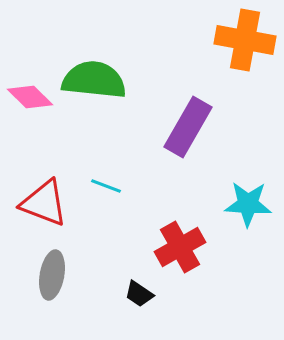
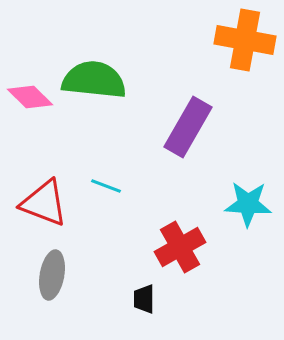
black trapezoid: moved 5 px right, 5 px down; rotated 56 degrees clockwise
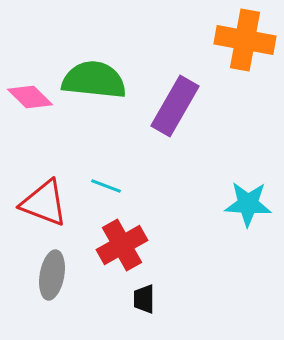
purple rectangle: moved 13 px left, 21 px up
red cross: moved 58 px left, 2 px up
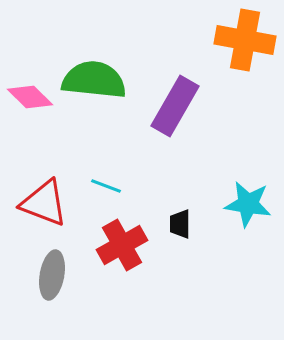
cyan star: rotated 6 degrees clockwise
black trapezoid: moved 36 px right, 75 px up
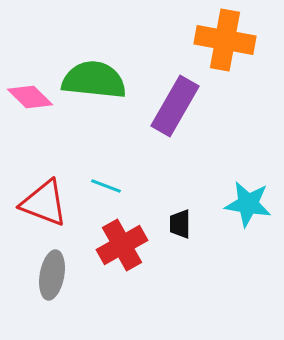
orange cross: moved 20 px left
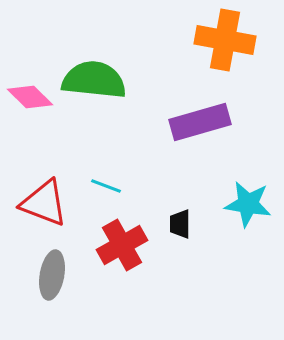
purple rectangle: moved 25 px right, 16 px down; rotated 44 degrees clockwise
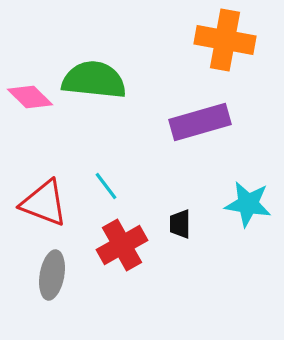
cyan line: rotated 32 degrees clockwise
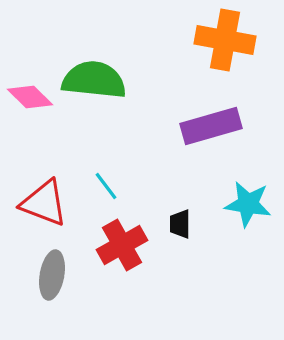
purple rectangle: moved 11 px right, 4 px down
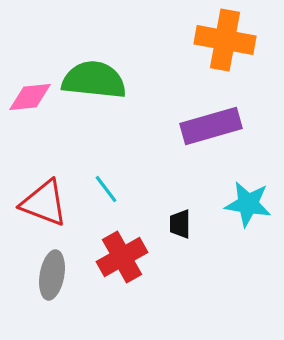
pink diamond: rotated 51 degrees counterclockwise
cyan line: moved 3 px down
red cross: moved 12 px down
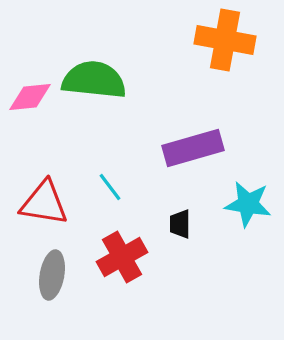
purple rectangle: moved 18 px left, 22 px down
cyan line: moved 4 px right, 2 px up
red triangle: rotated 12 degrees counterclockwise
